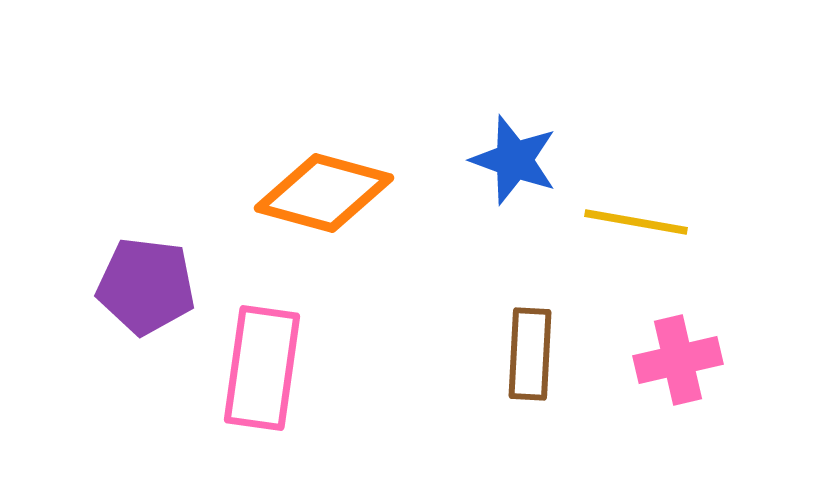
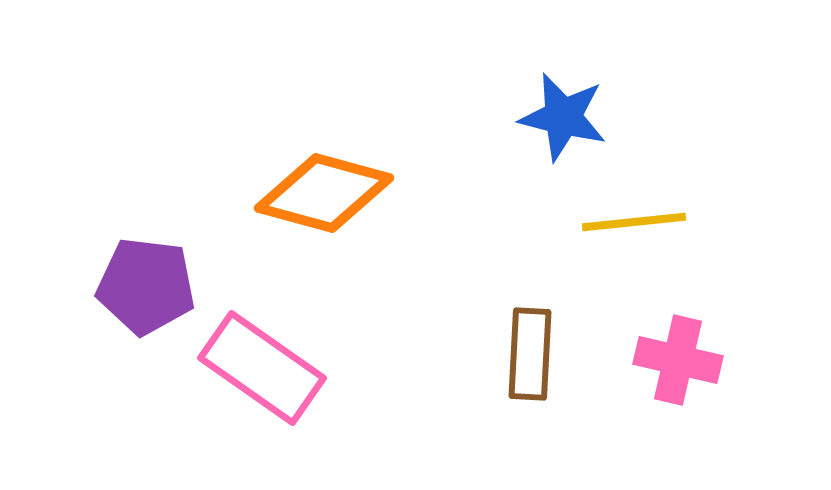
blue star: moved 49 px right, 43 px up; rotated 6 degrees counterclockwise
yellow line: moved 2 px left; rotated 16 degrees counterclockwise
pink cross: rotated 26 degrees clockwise
pink rectangle: rotated 63 degrees counterclockwise
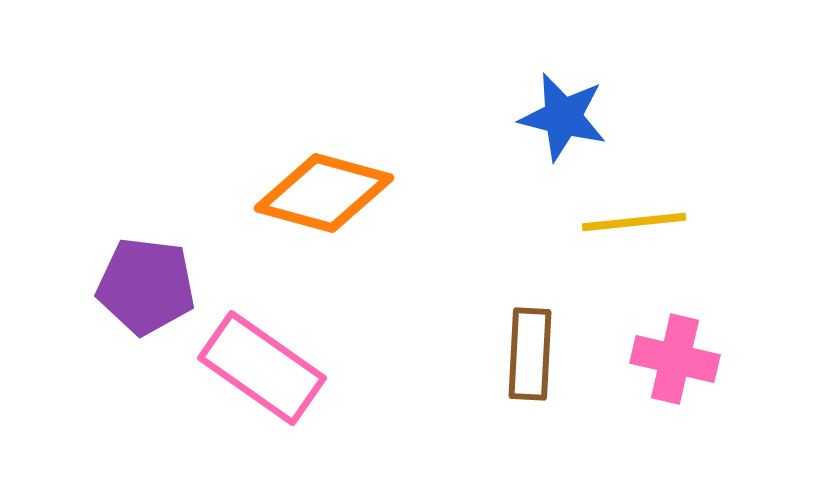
pink cross: moved 3 px left, 1 px up
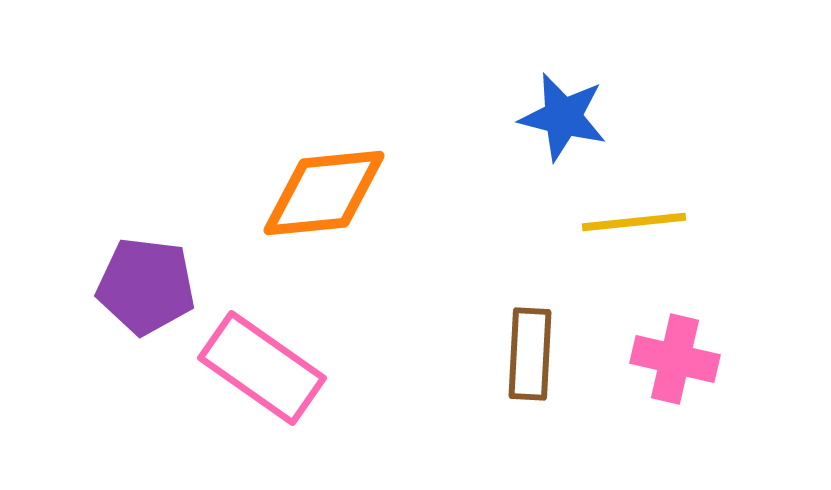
orange diamond: rotated 21 degrees counterclockwise
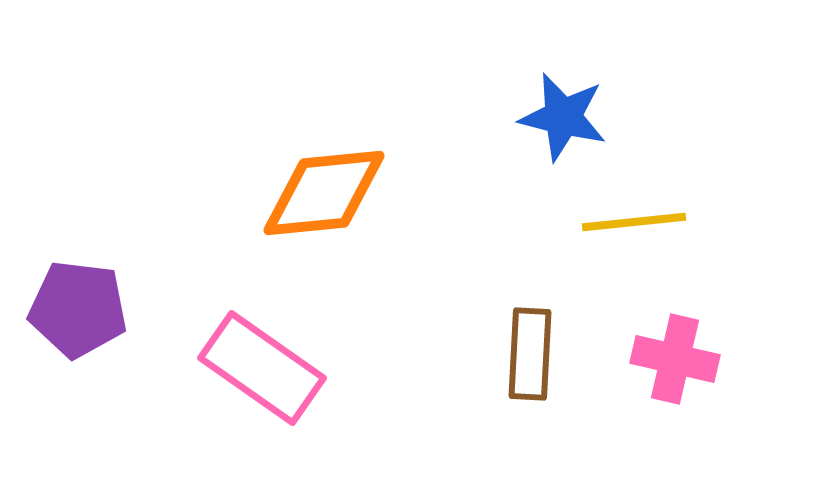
purple pentagon: moved 68 px left, 23 px down
